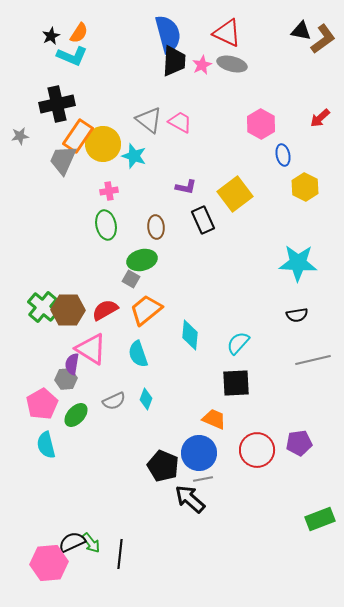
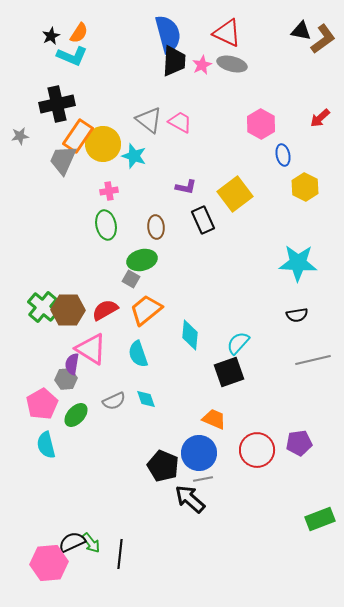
black square at (236, 383): moved 7 px left, 11 px up; rotated 16 degrees counterclockwise
cyan diamond at (146, 399): rotated 40 degrees counterclockwise
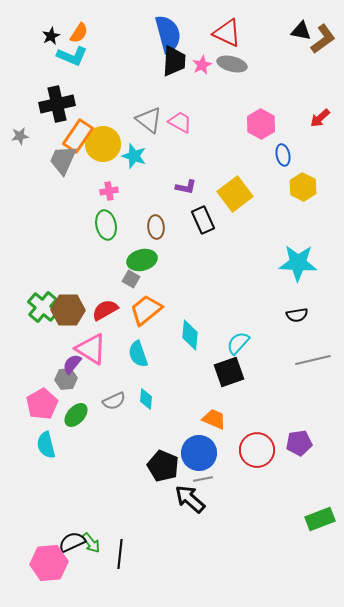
yellow hexagon at (305, 187): moved 2 px left
purple semicircle at (72, 364): rotated 30 degrees clockwise
cyan diamond at (146, 399): rotated 25 degrees clockwise
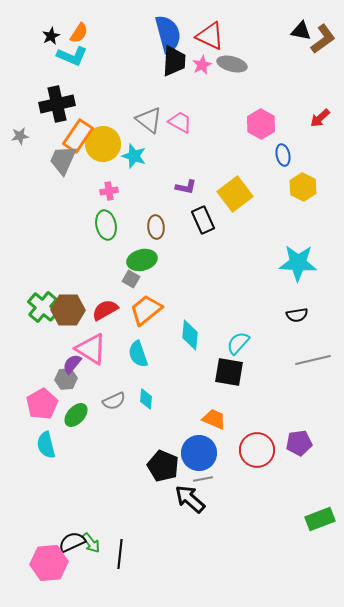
red triangle at (227, 33): moved 17 px left, 3 px down
black square at (229, 372): rotated 28 degrees clockwise
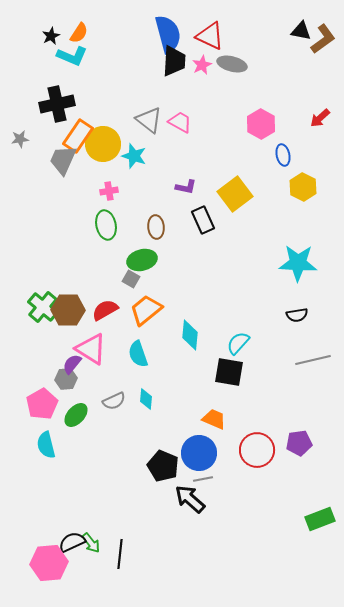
gray star at (20, 136): moved 3 px down
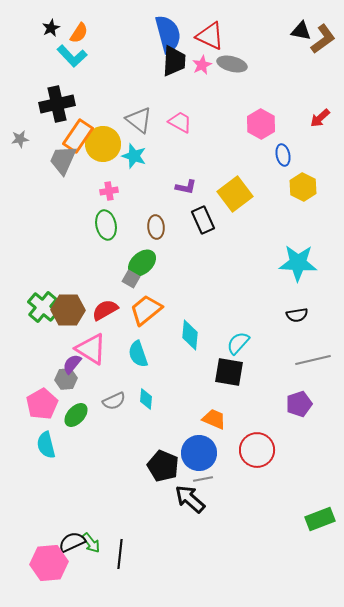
black star at (51, 36): moved 8 px up
cyan L-shape at (72, 56): rotated 24 degrees clockwise
gray triangle at (149, 120): moved 10 px left
green ellipse at (142, 260): moved 3 px down; rotated 28 degrees counterclockwise
purple pentagon at (299, 443): moved 39 px up; rotated 10 degrees counterclockwise
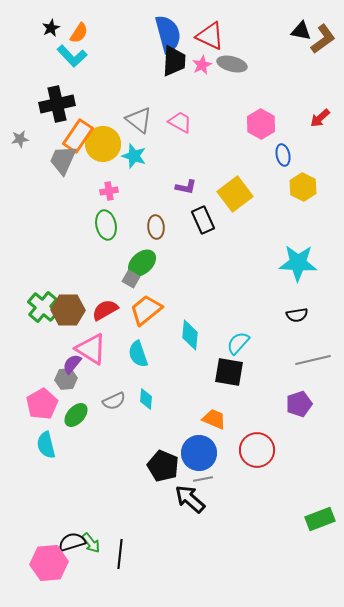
black semicircle at (72, 542): rotated 8 degrees clockwise
